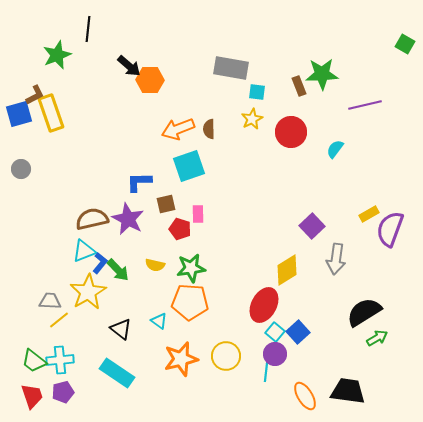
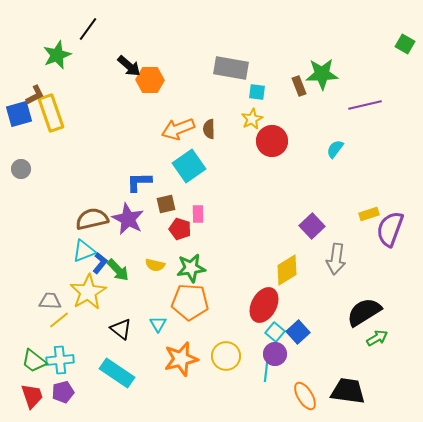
black line at (88, 29): rotated 30 degrees clockwise
red circle at (291, 132): moved 19 px left, 9 px down
cyan square at (189, 166): rotated 16 degrees counterclockwise
yellow rectangle at (369, 214): rotated 12 degrees clockwise
cyan triangle at (159, 321): moved 1 px left, 3 px down; rotated 24 degrees clockwise
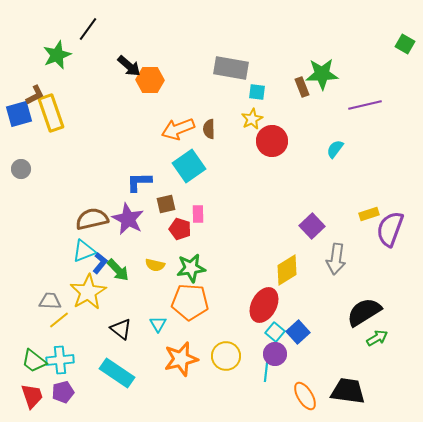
brown rectangle at (299, 86): moved 3 px right, 1 px down
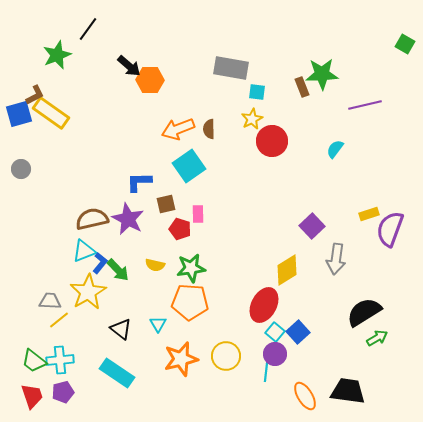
yellow rectangle at (51, 113): rotated 36 degrees counterclockwise
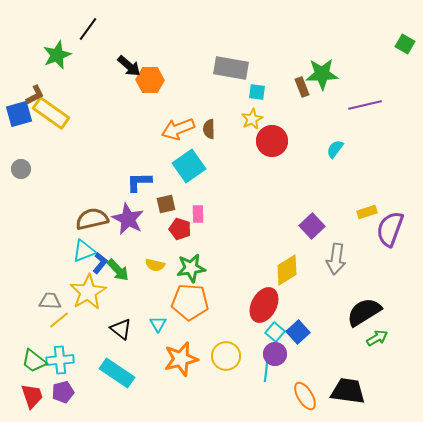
yellow rectangle at (369, 214): moved 2 px left, 2 px up
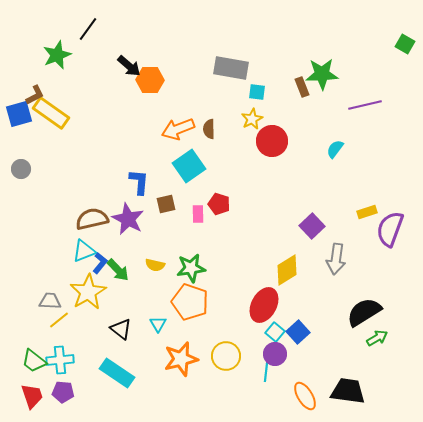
blue L-shape at (139, 182): rotated 96 degrees clockwise
red pentagon at (180, 229): moved 39 px right, 25 px up
orange pentagon at (190, 302): rotated 15 degrees clockwise
purple pentagon at (63, 392): rotated 20 degrees clockwise
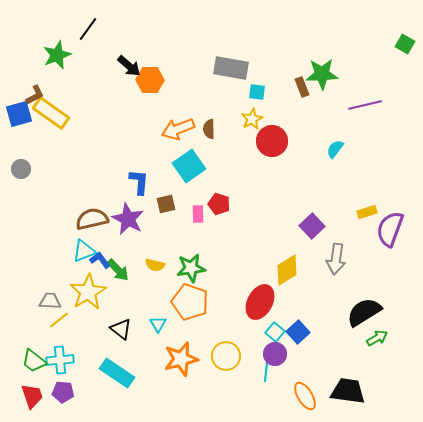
blue L-shape at (100, 263): moved 3 px up; rotated 75 degrees counterclockwise
red ellipse at (264, 305): moved 4 px left, 3 px up
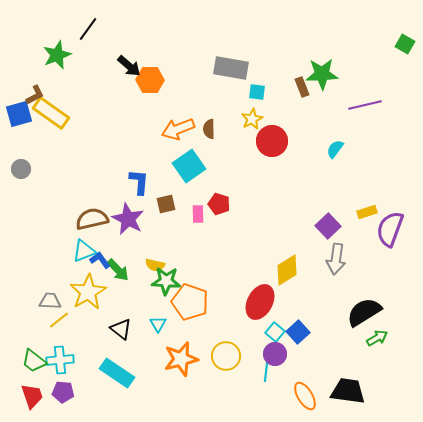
purple square at (312, 226): moved 16 px right
green star at (191, 268): moved 25 px left, 13 px down; rotated 12 degrees clockwise
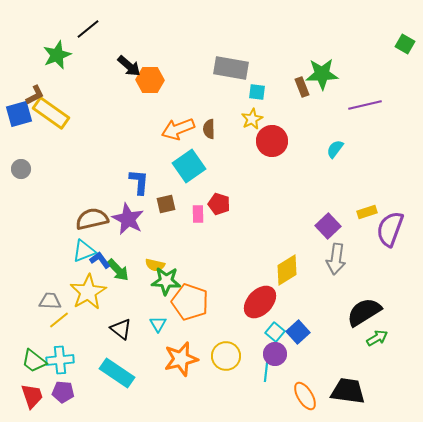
black line at (88, 29): rotated 15 degrees clockwise
red ellipse at (260, 302): rotated 16 degrees clockwise
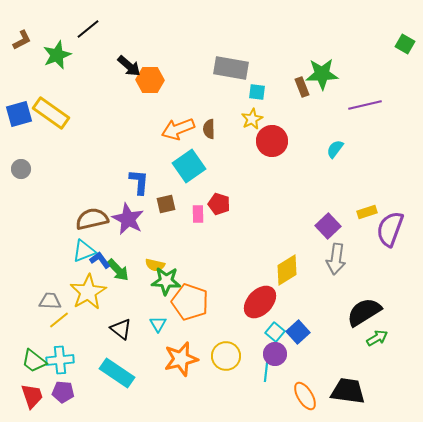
brown L-shape at (35, 95): moved 13 px left, 55 px up
